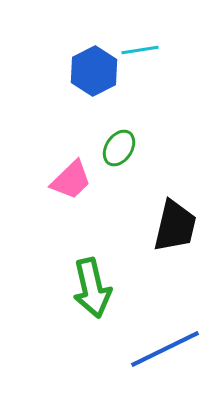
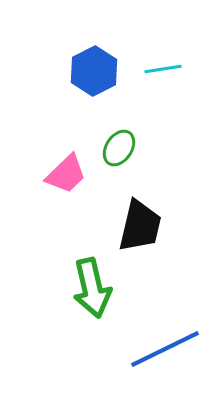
cyan line: moved 23 px right, 19 px down
pink trapezoid: moved 5 px left, 6 px up
black trapezoid: moved 35 px left
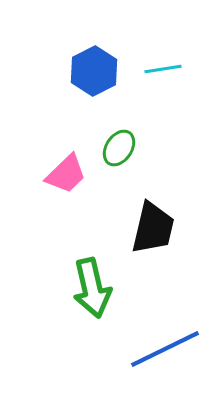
black trapezoid: moved 13 px right, 2 px down
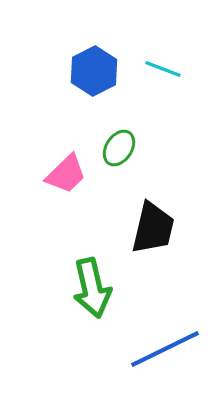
cyan line: rotated 30 degrees clockwise
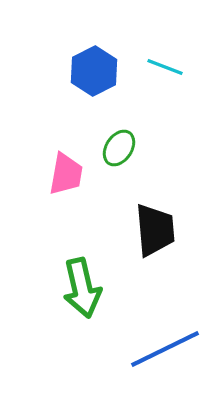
cyan line: moved 2 px right, 2 px up
pink trapezoid: rotated 36 degrees counterclockwise
black trapezoid: moved 2 px right, 2 px down; rotated 18 degrees counterclockwise
green arrow: moved 10 px left
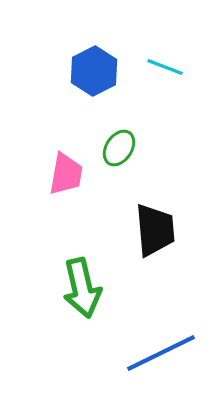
blue line: moved 4 px left, 4 px down
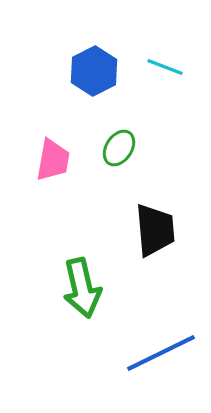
pink trapezoid: moved 13 px left, 14 px up
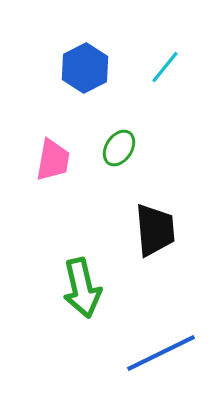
cyan line: rotated 72 degrees counterclockwise
blue hexagon: moved 9 px left, 3 px up
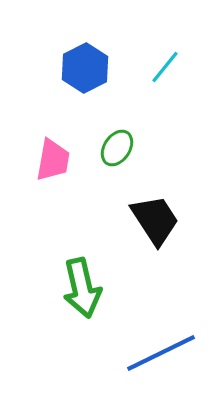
green ellipse: moved 2 px left
black trapezoid: moved 10 px up; rotated 28 degrees counterclockwise
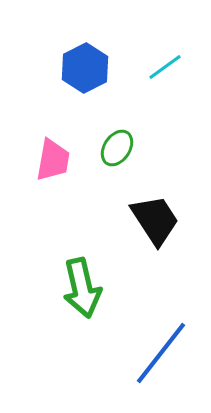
cyan line: rotated 15 degrees clockwise
blue line: rotated 26 degrees counterclockwise
